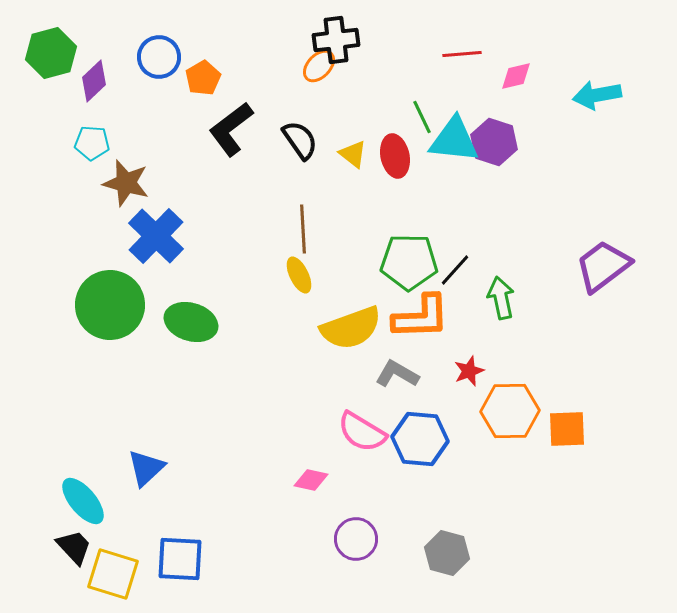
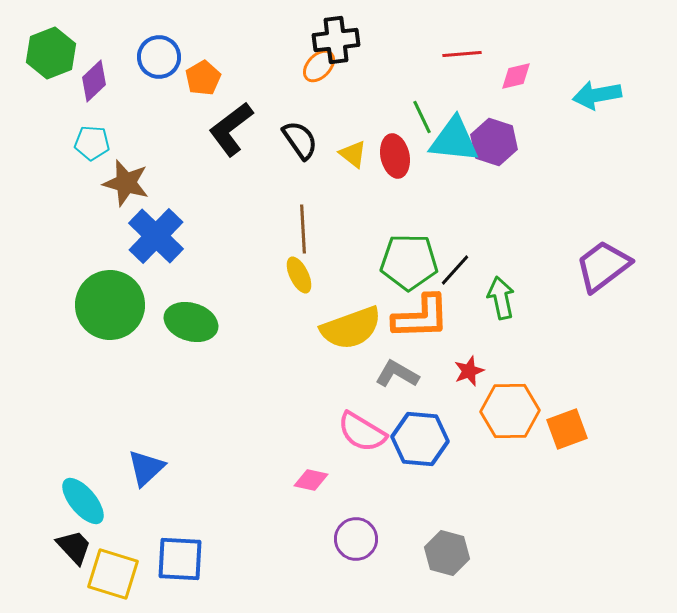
green hexagon at (51, 53): rotated 6 degrees counterclockwise
orange square at (567, 429): rotated 18 degrees counterclockwise
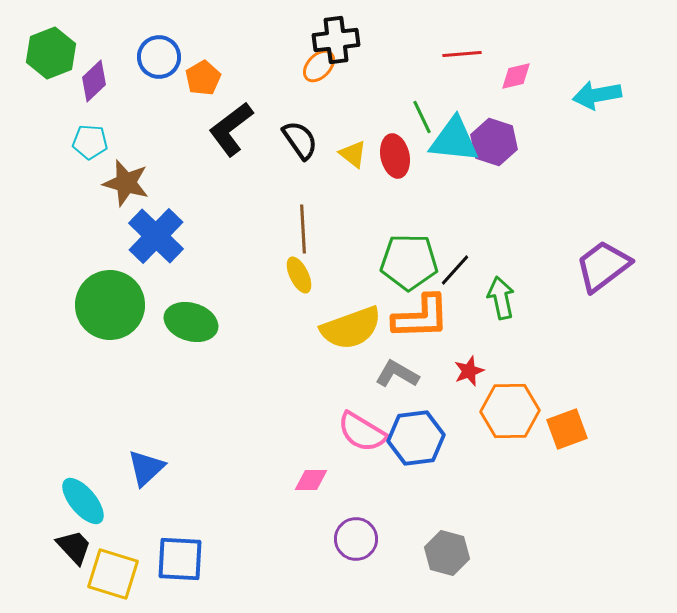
cyan pentagon at (92, 143): moved 2 px left, 1 px up
blue hexagon at (420, 439): moved 4 px left, 1 px up; rotated 12 degrees counterclockwise
pink diamond at (311, 480): rotated 12 degrees counterclockwise
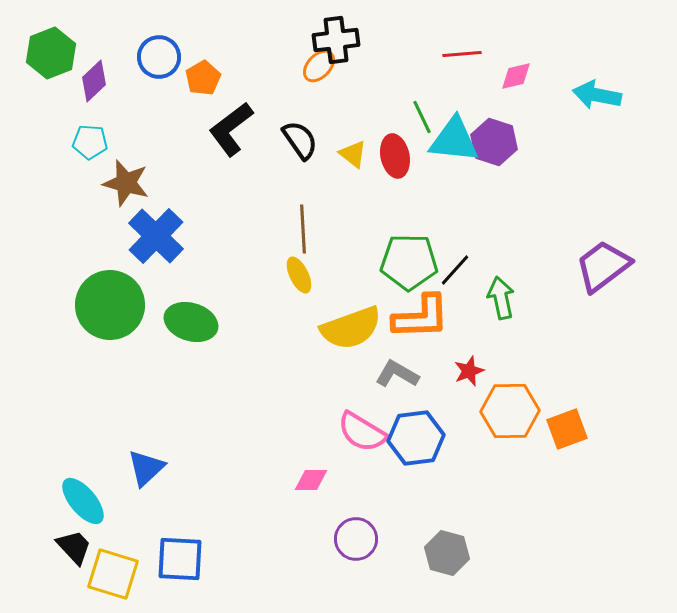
cyan arrow at (597, 95): rotated 21 degrees clockwise
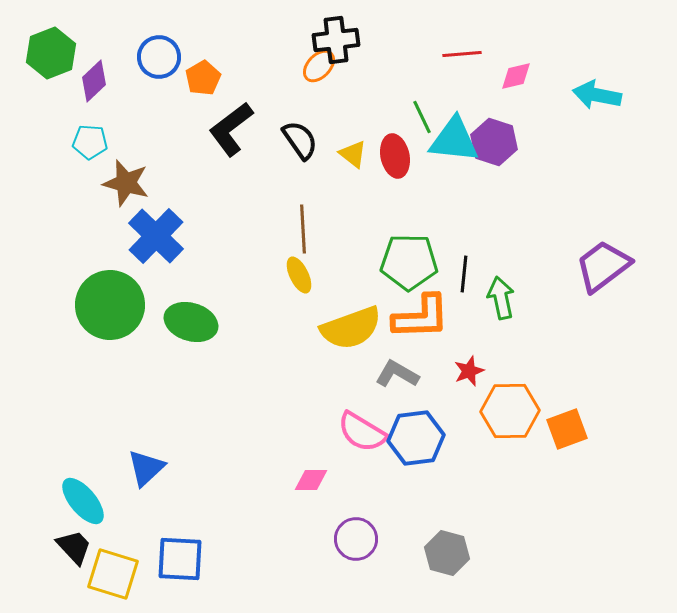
black line at (455, 270): moved 9 px right, 4 px down; rotated 36 degrees counterclockwise
